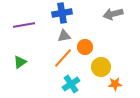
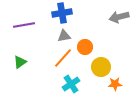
gray arrow: moved 6 px right, 3 px down
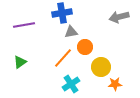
gray triangle: moved 7 px right, 4 px up
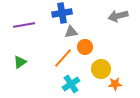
gray arrow: moved 1 px left, 1 px up
yellow circle: moved 2 px down
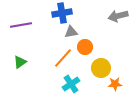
purple line: moved 3 px left
yellow circle: moved 1 px up
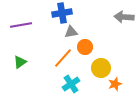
gray arrow: moved 6 px right, 1 px down; rotated 18 degrees clockwise
orange star: rotated 16 degrees counterclockwise
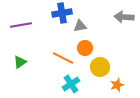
gray triangle: moved 9 px right, 6 px up
orange circle: moved 1 px down
orange line: rotated 75 degrees clockwise
yellow circle: moved 1 px left, 1 px up
orange star: moved 2 px right, 1 px down
